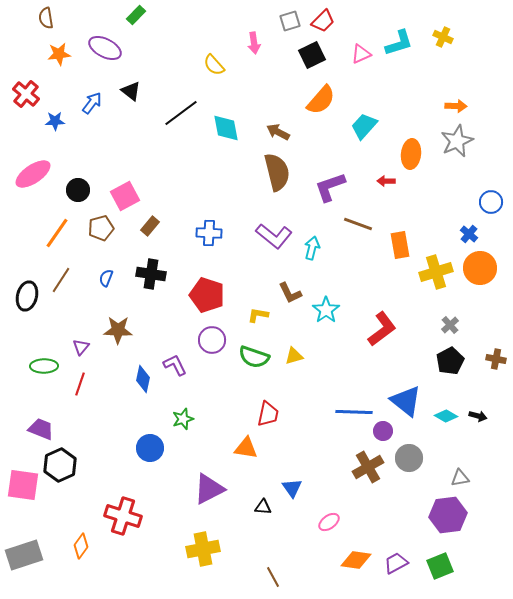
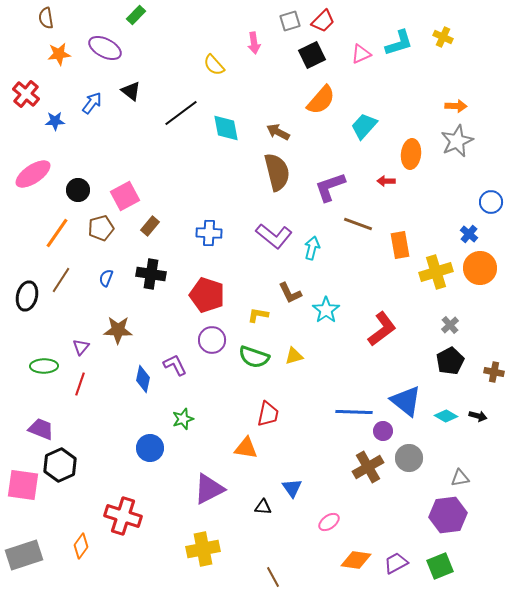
brown cross at (496, 359): moved 2 px left, 13 px down
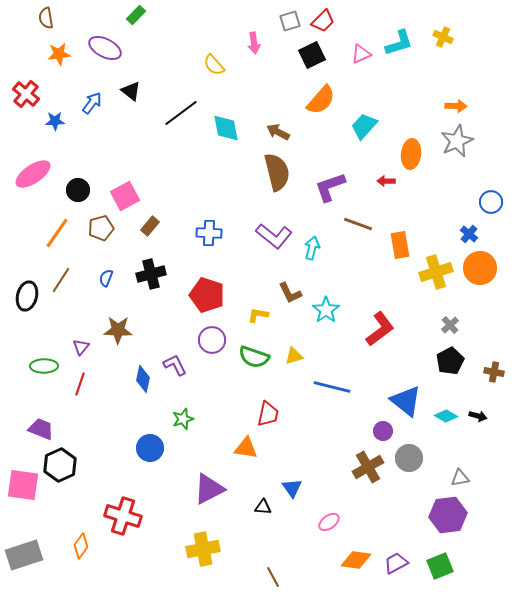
black cross at (151, 274): rotated 24 degrees counterclockwise
red L-shape at (382, 329): moved 2 px left
blue line at (354, 412): moved 22 px left, 25 px up; rotated 12 degrees clockwise
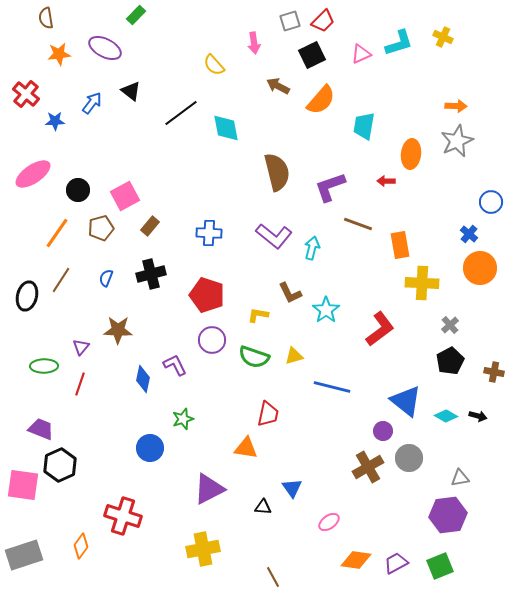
cyan trapezoid at (364, 126): rotated 32 degrees counterclockwise
brown arrow at (278, 132): moved 46 px up
yellow cross at (436, 272): moved 14 px left, 11 px down; rotated 20 degrees clockwise
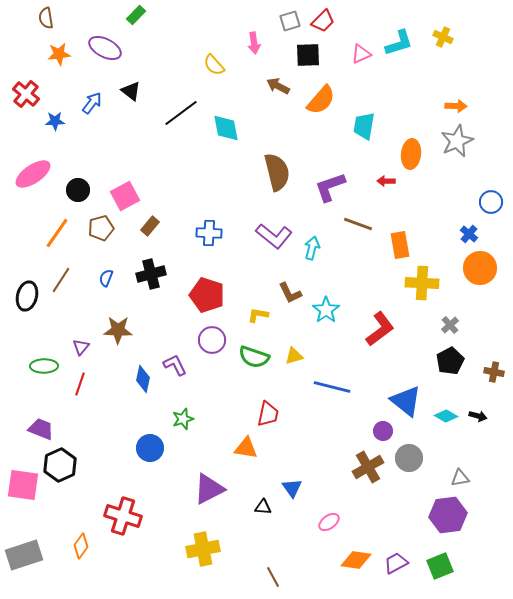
black square at (312, 55): moved 4 px left; rotated 24 degrees clockwise
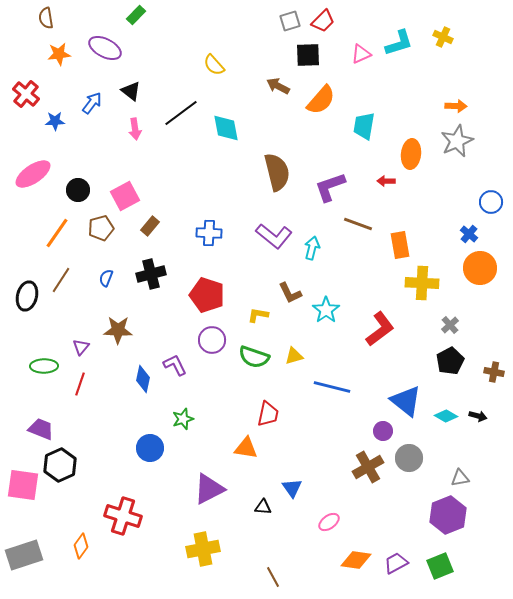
pink arrow at (254, 43): moved 119 px left, 86 px down
purple hexagon at (448, 515): rotated 15 degrees counterclockwise
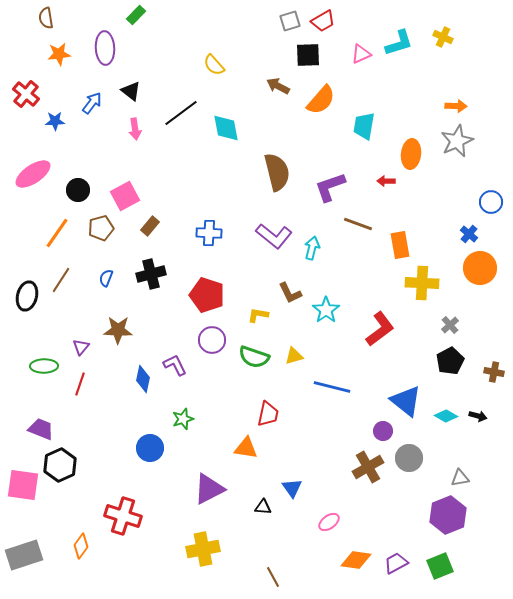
red trapezoid at (323, 21): rotated 15 degrees clockwise
purple ellipse at (105, 48): rotated 60 degrees clockwise
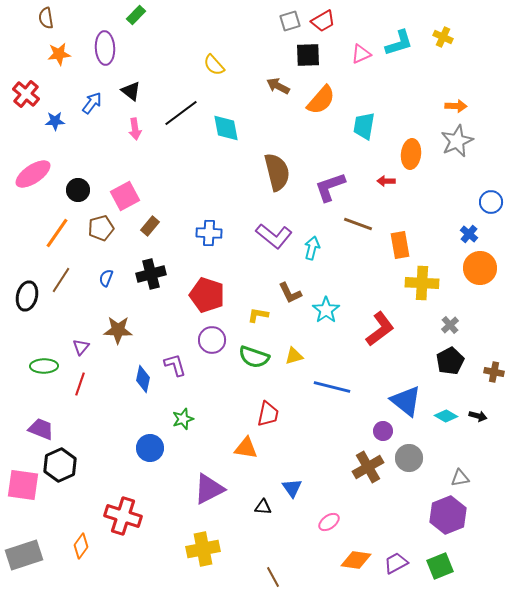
purple L-shape at (175, 365): rotated 10 degrees clockwise
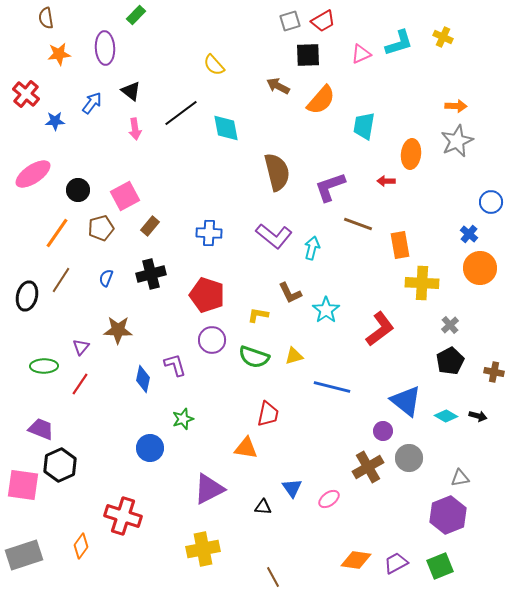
red line at (80, 384): rotated 15 degrees clockwise
pink ellipse at (329, 522): moved 23 px up
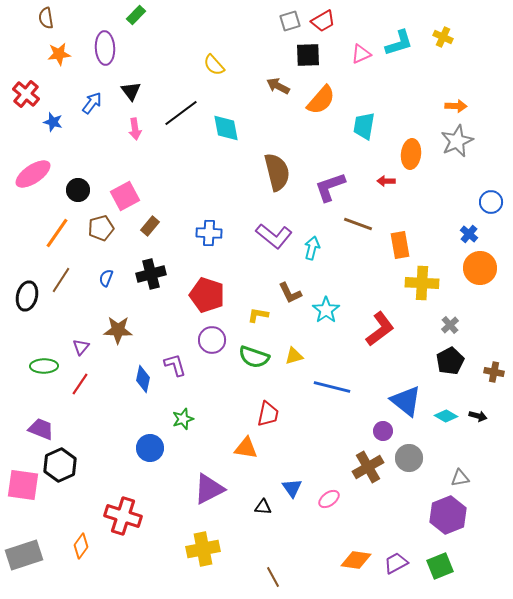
black triangle at (131, 91): rotated 15 degrees clockwise
blue star at (55, 121): moved 2 px left, 1 px down; rotated 18 degrees clockwise
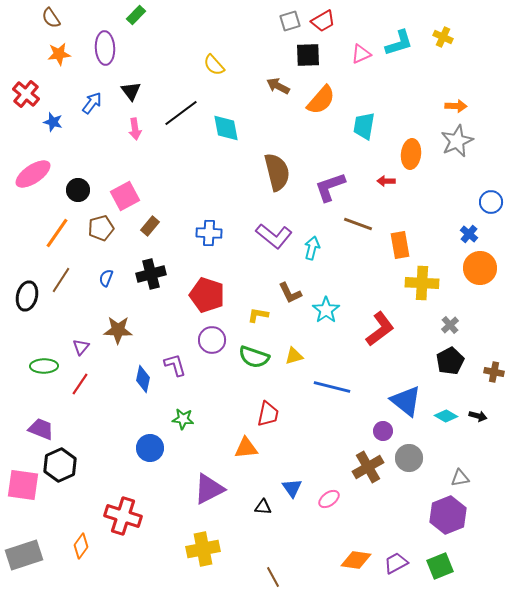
brown semicircle at (46, 18): moved 5 px right; rotated 25 degrees counterclockwise
green star at (183, 419): rotated 25 degrees clockwise
orange triangle at (246, 448): rotated 15 degrees counterclockwise
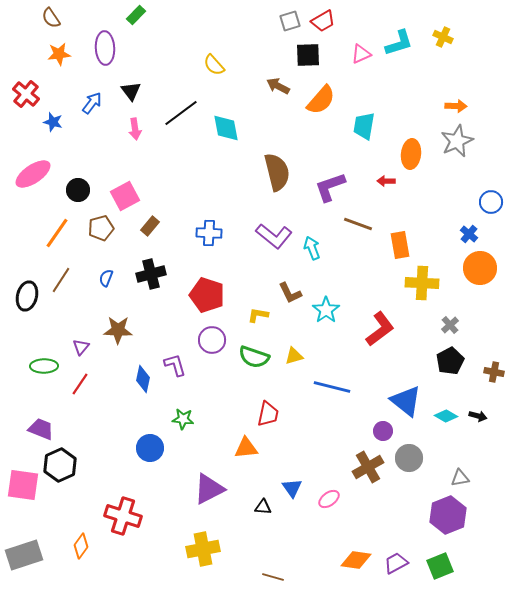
cyan arrow at (312, 248): rotated 35 degrees counterclockwise
brown line at (273, 577): rotated 45 degrees counterclockwise
